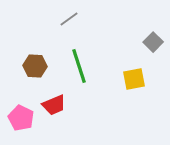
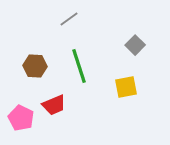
gray square: moved 18 px left, 3 px down
yellow square: moved 8 px left, 8 px down
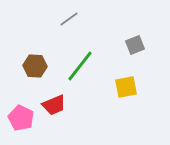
gray square: rotated 24 degrees clockwise
green line: moved 1 px right; rotated 56 degrees clockwise
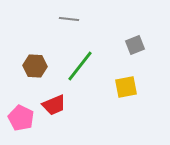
gray line: rotated 42 degrees clockwise
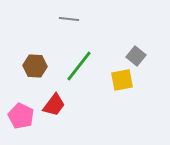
gray square: moved 1 px right, 11 px down; rotated 30 degrees counterclockwise
green line: moved 1 px left
yellow square: moved 4 px left, 7 px up
red trapezoid: rotated 30 degrees counterclockwise
pink pentagon: moved 2 px up
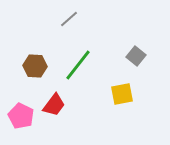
gray line: rotated 48 degrees counterclockwise
green line: moved 1 px left, 1 px up
yellow square: moved 14 px down
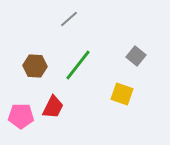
yellow square: rotated 30 degrees clockwise
red trapezoid: moved 1 px left, 2 px down; rotated 10 degrees counterclockwise
pink pentagon: rotated 25 degrees counterclockwise
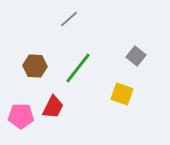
green line: moved 3 px down
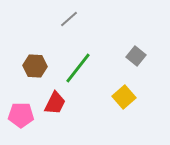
yellow square: moved 2 px right, 3 px down; rotated 30 degrees clockwise
red trapezoid: moved 2 px right, 4 px up
pink pentagon: moved 1 px up
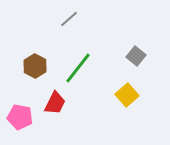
brown hexagon: rotated 25 degrees clockwise
yellow square: moved 3 px right, 2 px up
pink pentagon: moved 1 px left, 2 px down; rotated 10 degrees clockwise
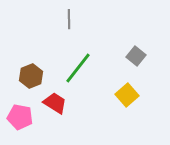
gray line: rotated 48 degrees counterclockwise
brown hexagon: moved 4 px left, 10 px down; rotated 10 degrees clockwise
red trapezoid: rotated 85 degrees counterclockwise
